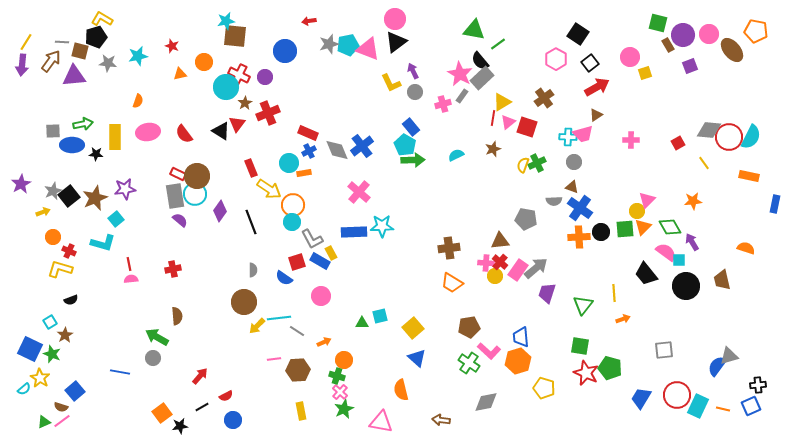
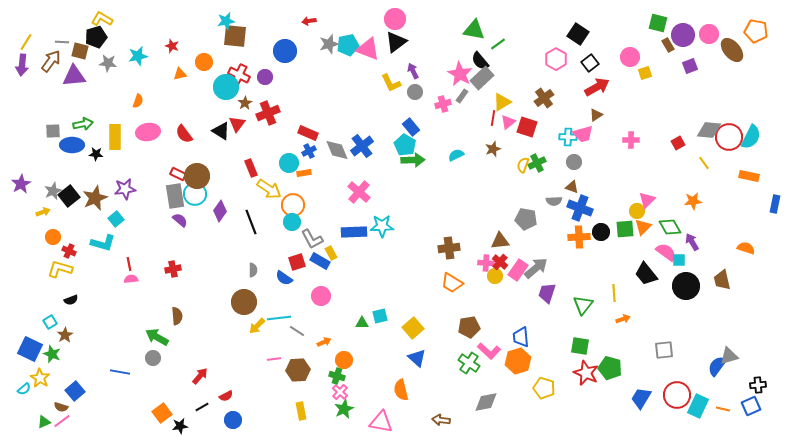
blue cross at (580, 208): rotated 15 degrees counterclockwise
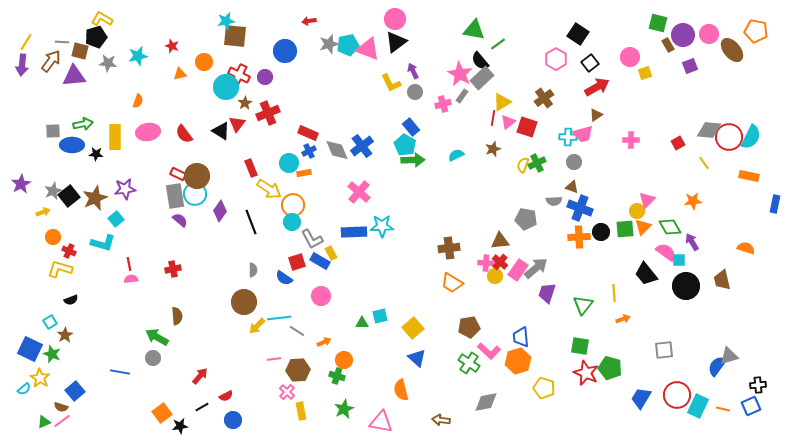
pink cross at (340, 392): moved 53 px left
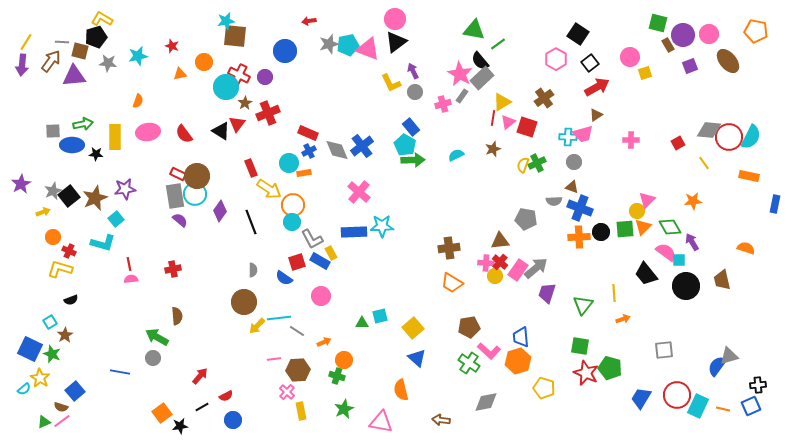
brown ellipse at (732, 50): moved 4 px left, 11 px down
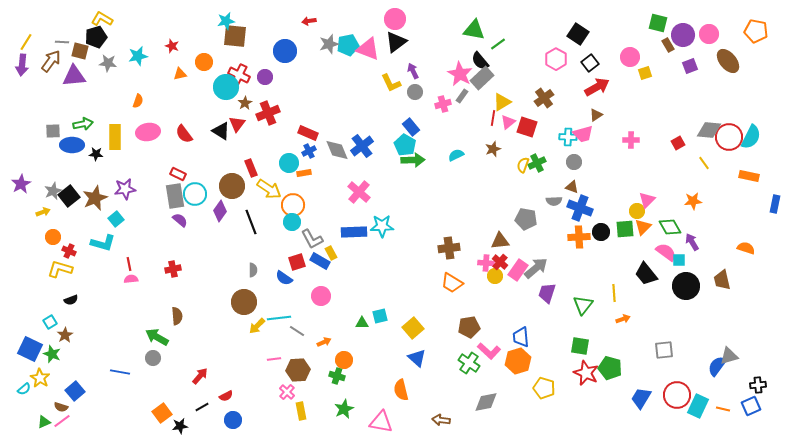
brown circle at (197, 176): moved 35 px right, 10 px down
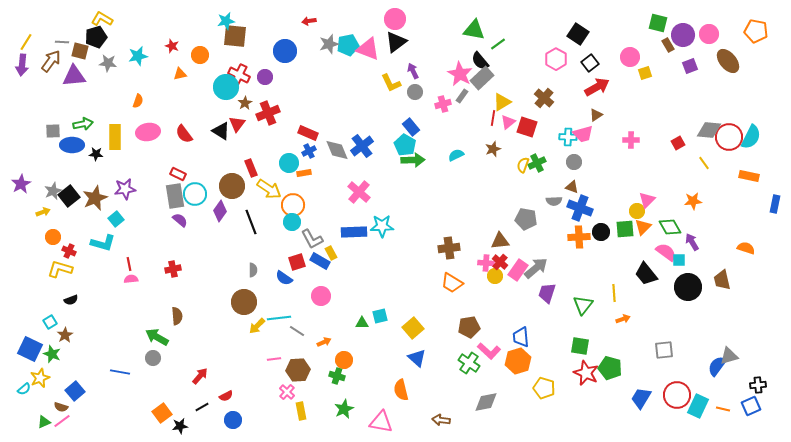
orange circle at (204, 62): moved 4 px left, 7 px up
brown cross at (544, 98): rotated 12 degrees counterclockwise
black circle at (686, 286): moved 2 px right, 1 px down
yellow star at (40, 378): rotated 18 degrees clockwise
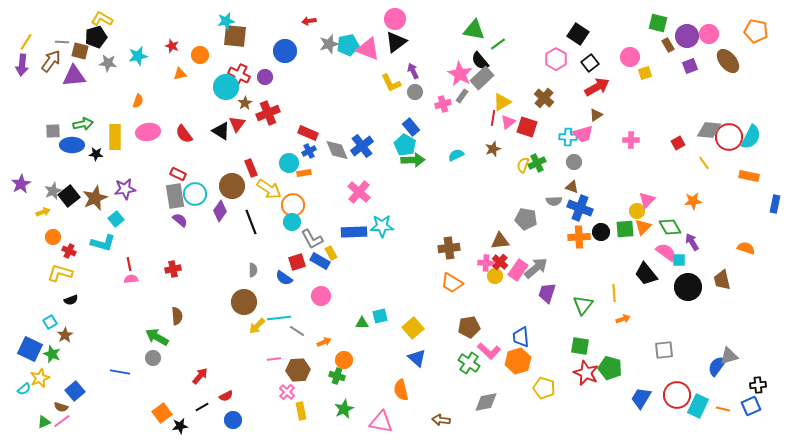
purple circle at (683, 35): moved 4 px right, 1 px down
yellow L-shape at (60, 269): moved 4 px down
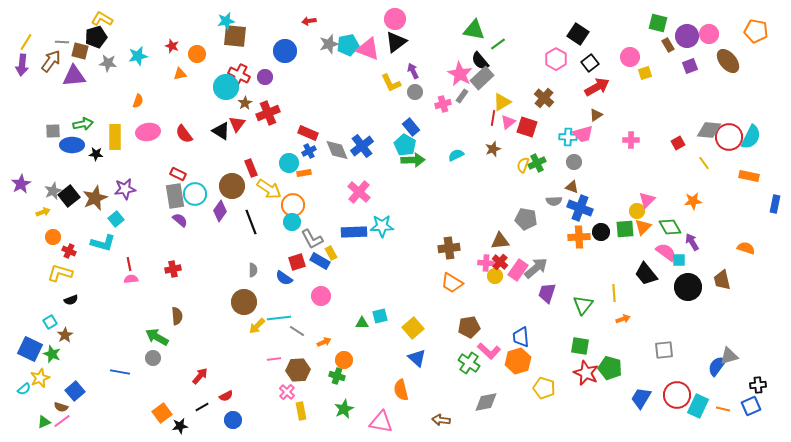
orange circle at (200, 55): moved 3 px left, 1 px up
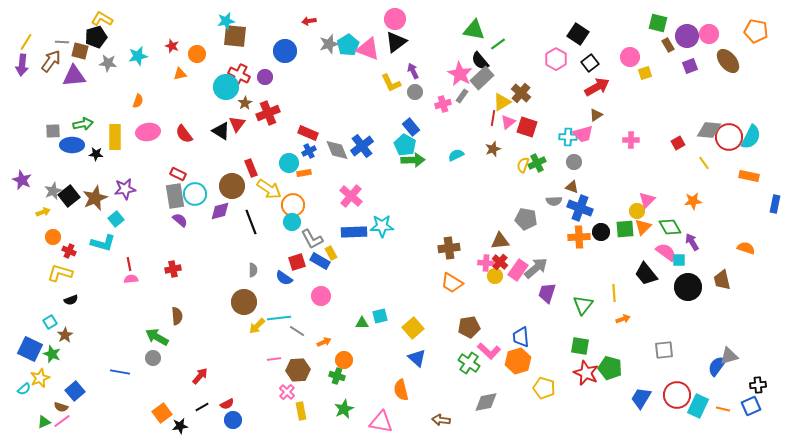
cyan pentagon at (348, 45): rotated 20 degrees counterclockwise
brown cross at (544, 98): moved 23 px left, 5 px up
purple star at (21, 184): moved 1 px right, 4 px up; rotated 18 degrees counterclockwise
pink cross at (359, 192): moved 8 px left, 4 px down
purple diamond at (220, 211): rotated 40 degrees clockwise
red semicircle at (226, 396): moved 1 px right, 8 px down
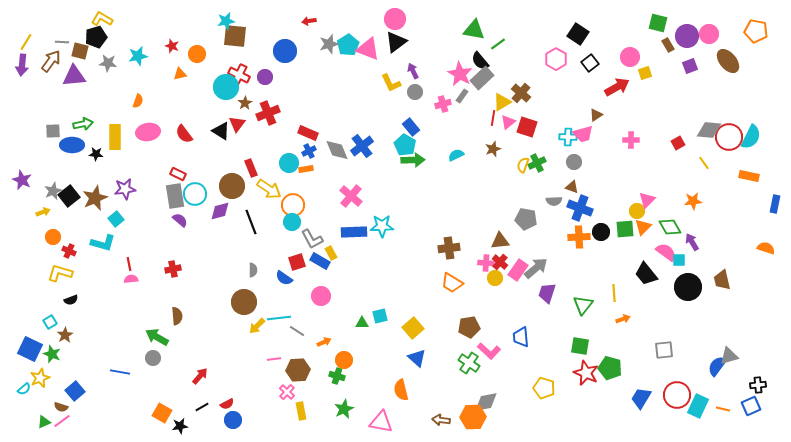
red arrow at (597, 87): moved 20 px right
orange rectangle at (304, 173): moved 2 px right, 4 px up
orange semicircle at (746, 248): moved 20 px right
yellow circle at (495, 276): moved 2 px down
orange hexagon at (518, 361): moved 45 px left, 56 px down; rotated 15 degrees clockwise
orange square at (162, 413): rotated 24 degrees counterclockwise
